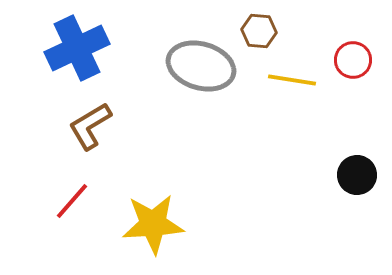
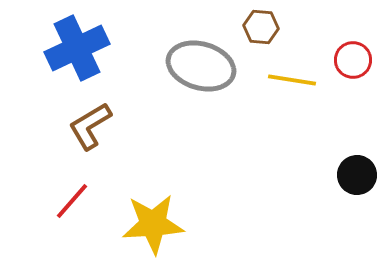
brown hexagon: moved 2 px right, 4 px up
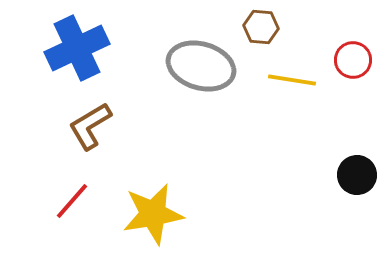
yellow star: moved 10 px up; rotated 6 degrees counterclockwise
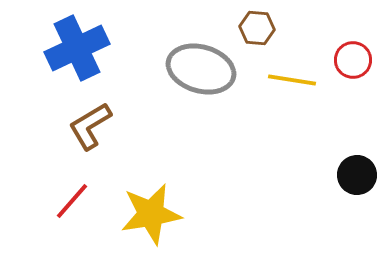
brown hexagon: moved 4 px left, 1 px down
gray ellipse: moved 3 px down
yellow star: moved 2 px left
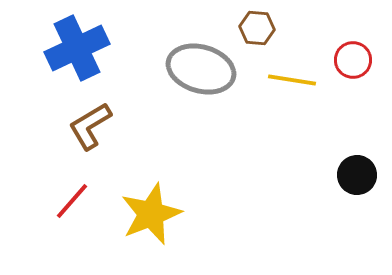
yellow star: rotated 12 degrees counterclockwise
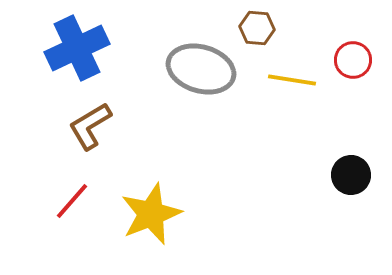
black circle: moved 6 px left
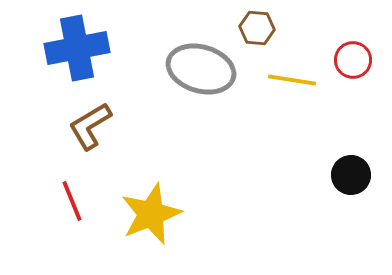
blue cross: rotated 14 degrees clockwise
red line: rotated 63 degrees counterclockwise
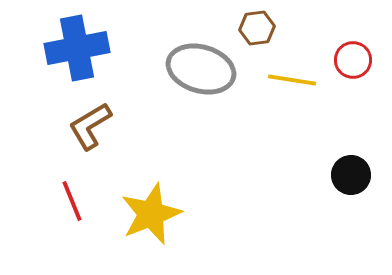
brown hexagon: rotated 12 degrees counterclockwise
